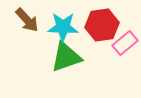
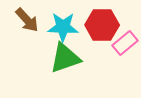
red hexagon: rotated 8 degrees clockwise
green triangle: moved 1 px left, 1 px down
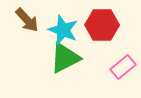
cyan star: moved 3 px down; rotated 20 degrees clockwise
pink rectangle: moved 2 px left, 24 px down
green triangle: rotated 8 degrees counterclockwise
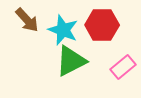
green triangle: moved 6 px right, 3 px down
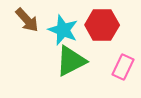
pink rectangle: rotated 25 degrees counterclockwise
